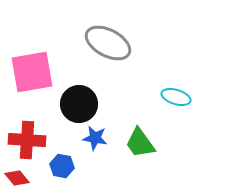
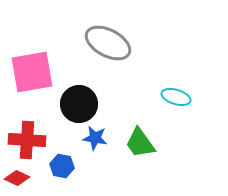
red diamond: rotated 25 degrees counterclockwise
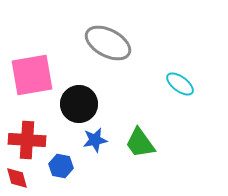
pink square: moved 3 px down
cyan ellipse: moved 4 px right, 13 px up; rotated 20 degrees clockwise
blue star: moved 2 px down; rotated 20 degrees counterclockwise
blue hexagon: moved 1 px left
red diamond: rotated 50 degrees clockwise
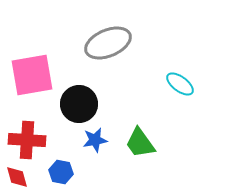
gray ellipse: rotated 51 degrees counterclockwise
blue hexagon: moved 6 px down
red diamond: moved 1 px up
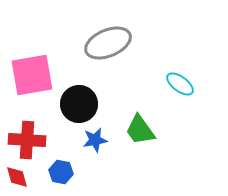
green trapezoid: moved 13 px up
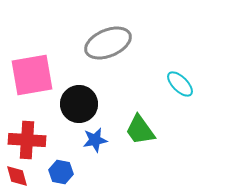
cyan ellipse: rotated 8 degrees clockwise
red diamond: moved 1 px up
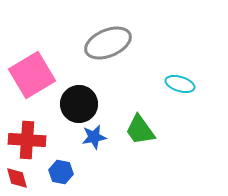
pink square: rotated 21 degrees counterclockwise
cyan ellipse: rotated 28 degrees counterclockwise
blue star: moved 1 px left, 3 px up
red diamond: moved 2 px down
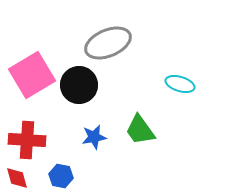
black circle: moved 19 px up
blue hexagon: moved 4 px down
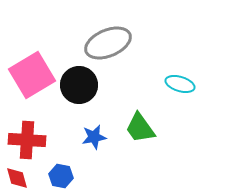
green trapezoid: moved 2 px up
